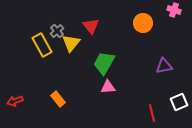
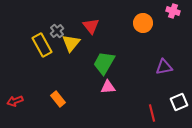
pink cross: moved 1 px left, 1 px down
purple triangle: moved 1 px down
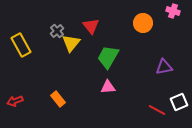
yellow rectangle: moved 21 px left
green trapezoid: moved 4 px right, 6 px up
red line: moved 5 px right, 3 px up; rotated 48 degrees counterclockwise
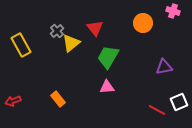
red triangle: moved 4 px right, 2 px down
yellow triangle: rotated 12 degrees clockwise
pink triangle: moved 1 px left
red arrow: moved 2 px left
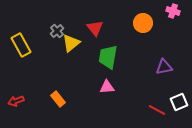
green trapezoid: rotated 20 degrees counterclockwise
red arrow: moved 3 px right
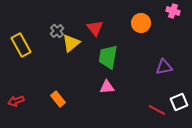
orange circle: moved 2 px left
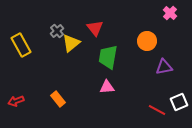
pink cross: moved 3 px left, 2 px down; rotated 24 degrees clockwise
orange circle: moved 6 px right, 18 px down
